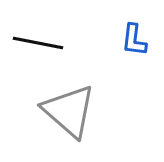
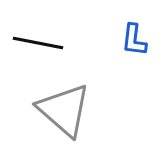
gray triangle: moved 5 px left, 1 px up
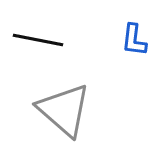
black line: moved 3 px up
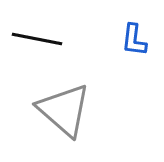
black line: moved 1 px left, 1 px up
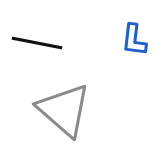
black line: moved 4 px down
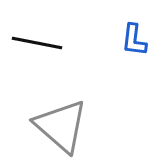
gray triangle: moved 3 px left, 16 px down
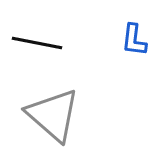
gray triangle: moved 8 px left, 11 px up
